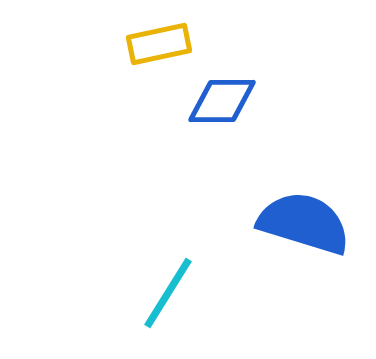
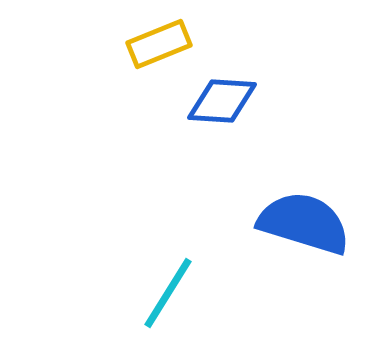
yellow rectangle: rotated 10 degrees counterclockwise
blue diamond: rotated 4 degrees clockwise
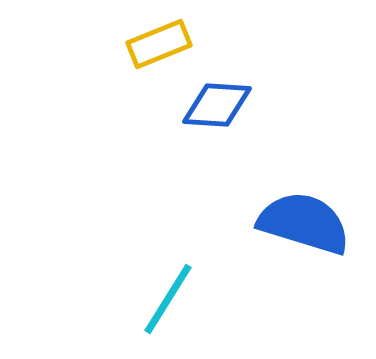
blue diamond: moved 5 px left, 4 px down
cyan line: moved 6 px down
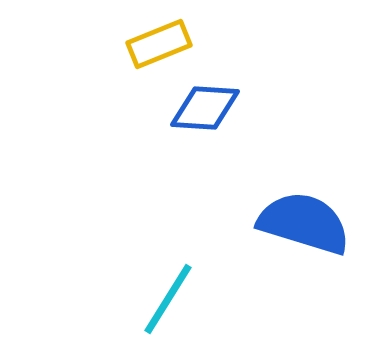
blue diamond: moved 12 px left, 3 px down
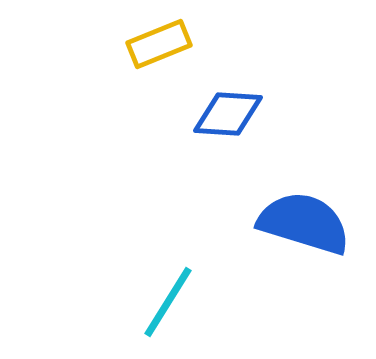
blue diamond: moved 23 px right, 6 px down
cyan line: moved 3 px down
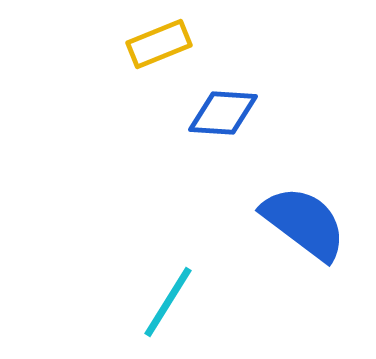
blue diamond: moved 5 px left, 1 px up
blue semicircle: rotated 20 degrees clockwise
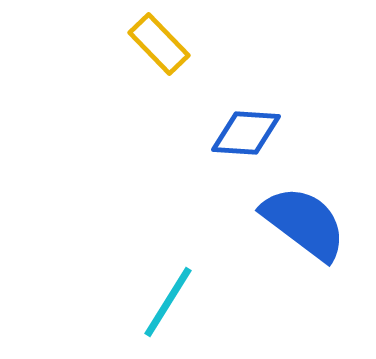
yellow rectangle: rotated 68 degrees clockwise
blue diamond: moved 23 px right, 20 px down
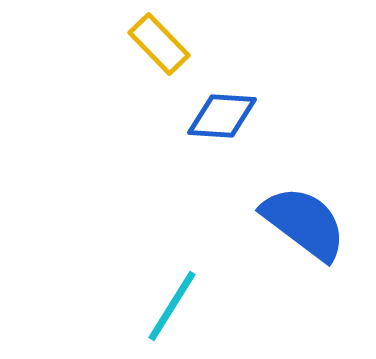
blue diamond: moved 24 px left, 17 px up
cyan line: moved 4 px right, 4 px down
